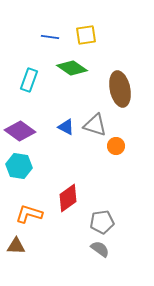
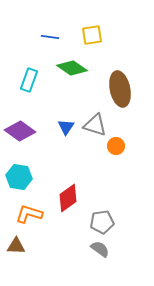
yellow square: moved 6 px right
blue triangle: rotated 36 degrees clockwise
cyan hexagon: moved 11 px down
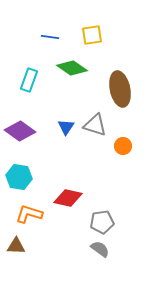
orange circle: moved 7 px right
red diamond: rotated 48 degrees clockwise
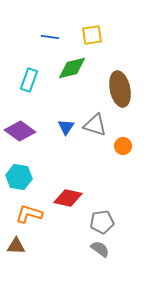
green diamond: rotated 48 degrees counterclockwise
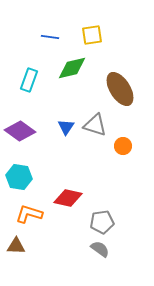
brown ellipse: rotated 20 degrees counterclockwise
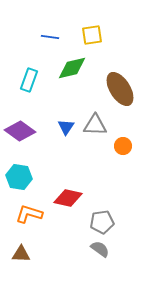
gray triangle: rotated 15 degrees counterclockwise
brown triangle: moved 5 px right, 8 px down
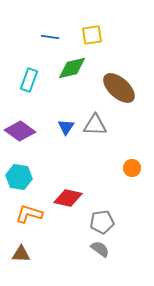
brown ellipse: moved 1 px left, 1 px up; rotated 16 degrees counterclockwise
orange circle: moved 9 px right, 22 px down
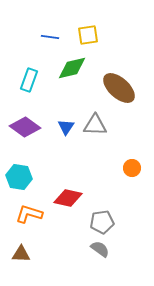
yellow square: moved 4 px left
purple diamond: moved 5 px right, 4 px up
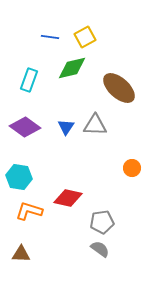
yellow square: moved 3 px left, 2 px down; rotated 20 degrees counterclockwise
orange L-shape: moved 3 px up
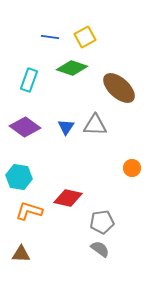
green diamond: rotated 32 degrees clockwise
